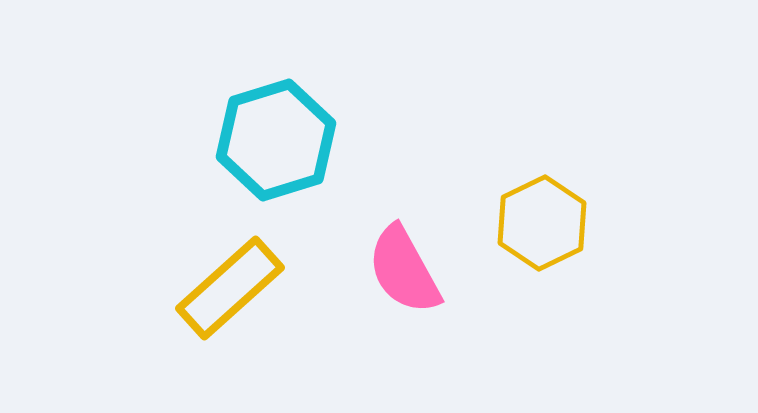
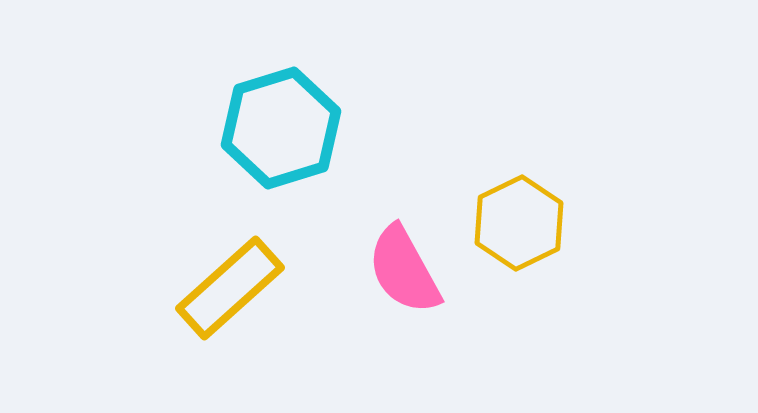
cyan hexagon: moved 5 px right, 12 px up
yellow hexagon: moved 23 px left
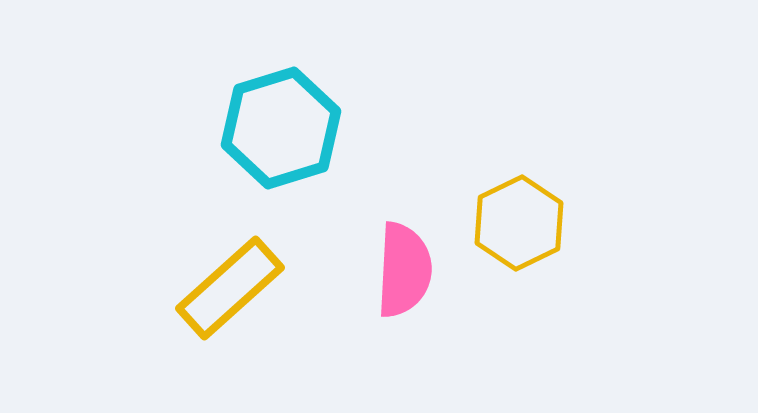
pink semicircle: rotated 148 degrees counterclockwise
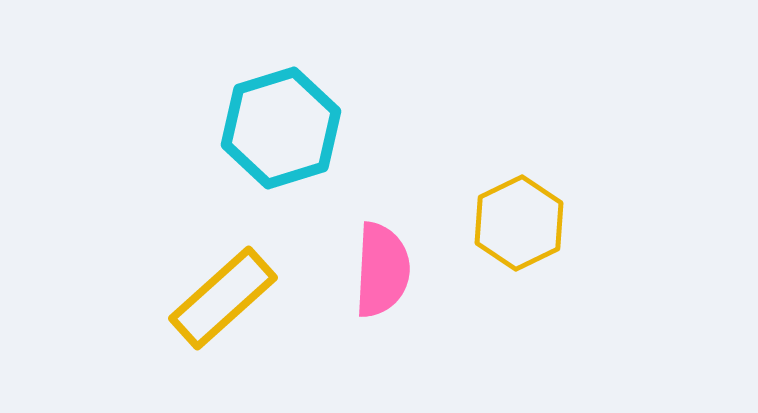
pink semicircle: moved 22 px left
yellow rectangle: moved 7 px left, 10 px down
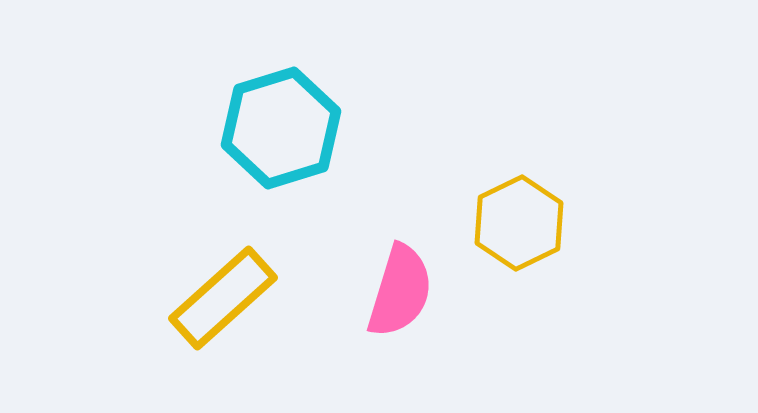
pink semicircle: moved 18 px right, 21 px down; rotated 14 degrees clockwise
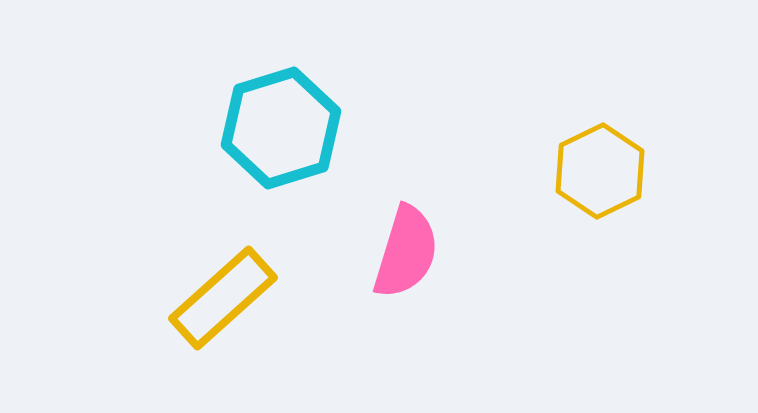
yellow hexagon: moved 81 px right, 52 px up
pink semicircle: moved 6 px right, 39 px up
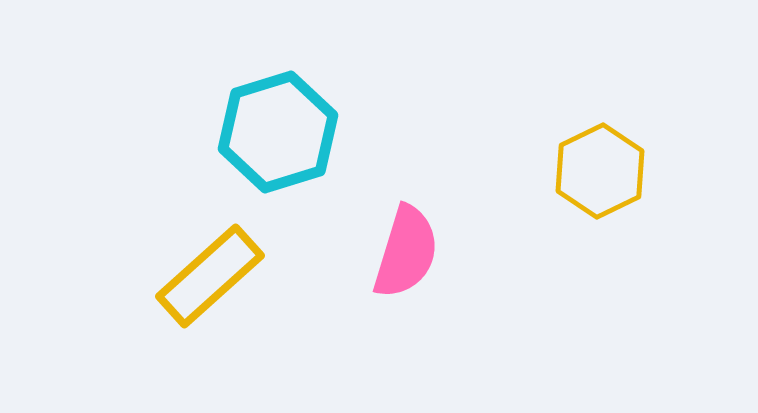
cyan hexagon: moved 3 px left, 4 px down
yellow rectangle: moved 13 px left, 22 px up
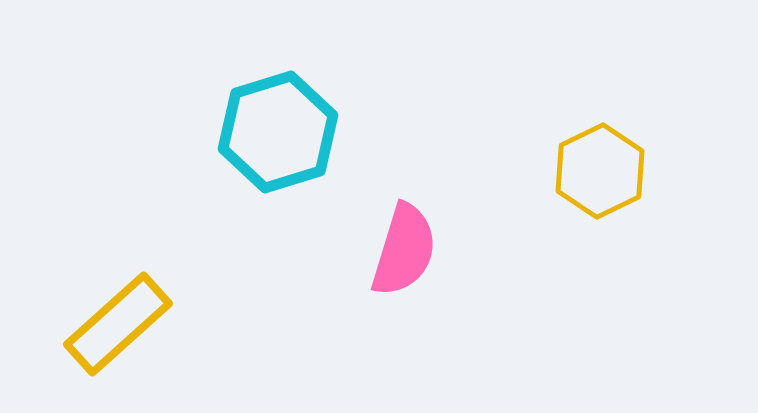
pink semicircle: moved 2 px left, 2 px up
yellow rectangle: moved 92 px left, 48 px down
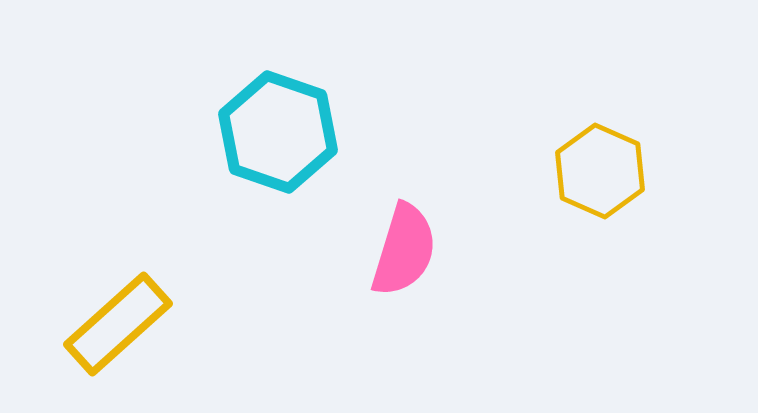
cyan hexagon: rotated 24 degrees counterclockwise
yellow hexagon: rotated 10 degrees counterclockwise
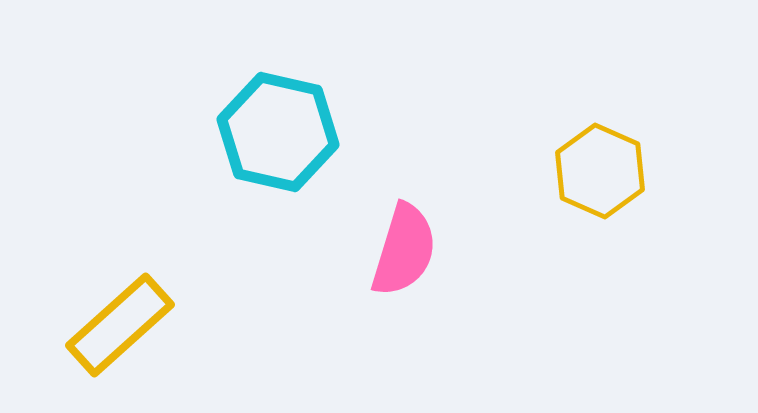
cyan hexagon: rotated 6 degrees counterclockwise
yellow rectangle: moved 2 px right, 1 px down
